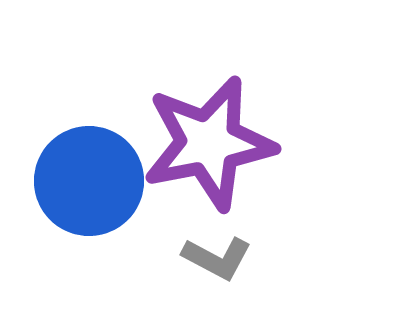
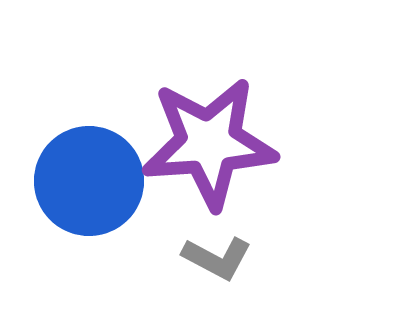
purple star: rotated 7 degrees clockwise
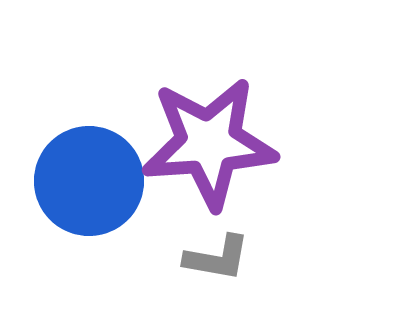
gray L-shape: rotated 18 degrees counterclockwise
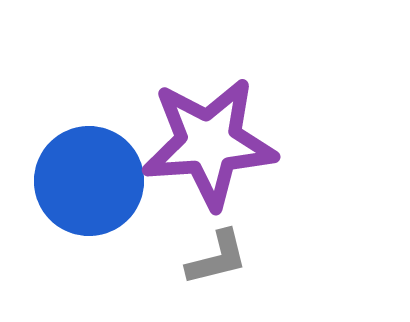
gray L-shape: rotated 24 degrees counterclockwise
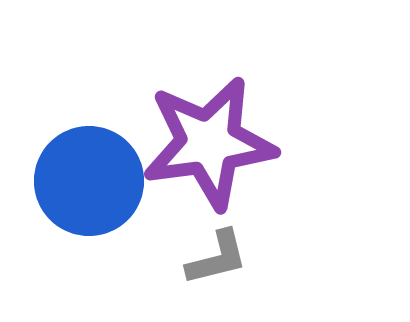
purple star: rotated 4 degrees counterclockwise
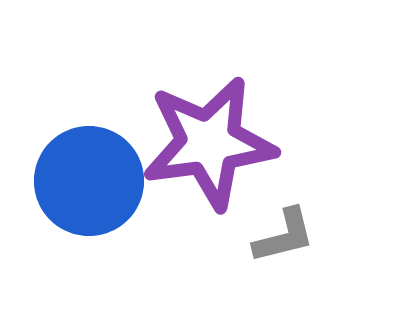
gray L-shape: moved 67 px right, 22 px up
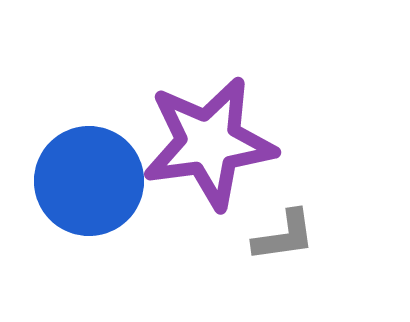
gray L-shape: rotated 6 degrees clockwise
